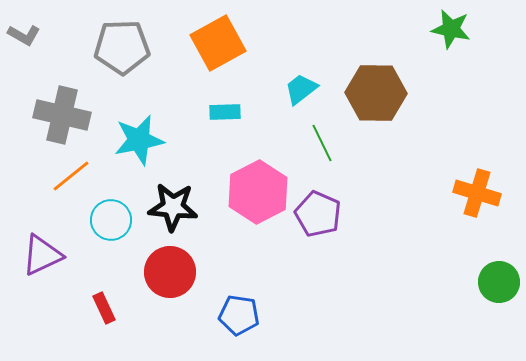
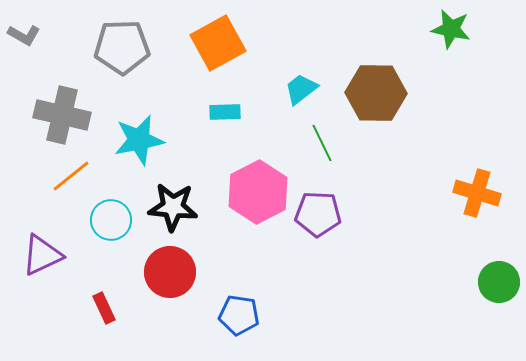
purple pentagon: rotated 21 degrees counterclockwise
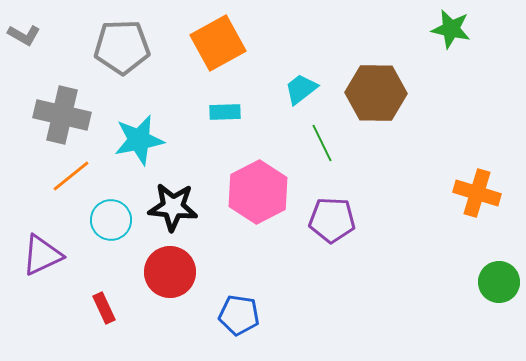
purple pentagon: moved 14 px right, 6 px down
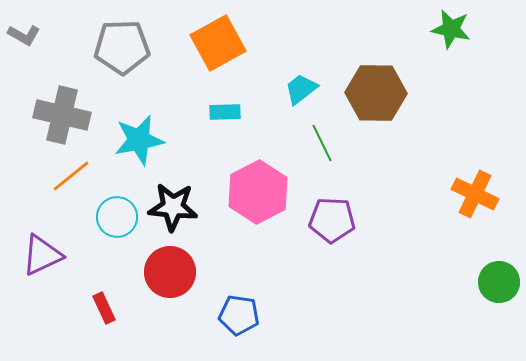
orange cross: moved 2 px left, 1 px down; rotated 9 degrees clockwise
cyan circle: moved 6 px right, 3 px up
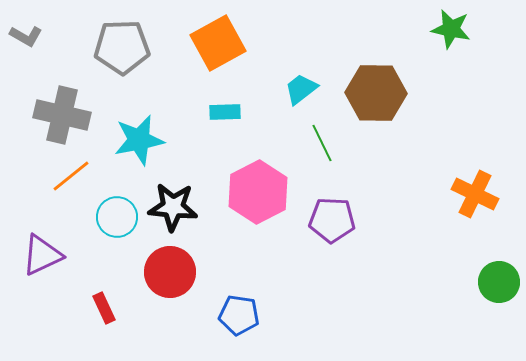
gray L-shape: moved 2 px right, 1 px down
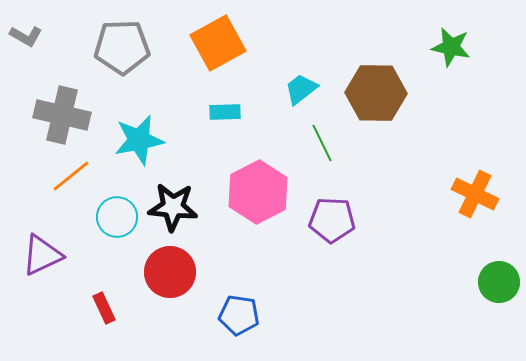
green star: moved 18 px down
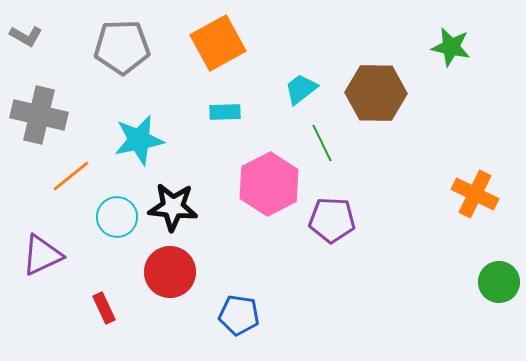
gray cross: moved 23 px left
pink hexagon: moved 11 px right, 8 px up
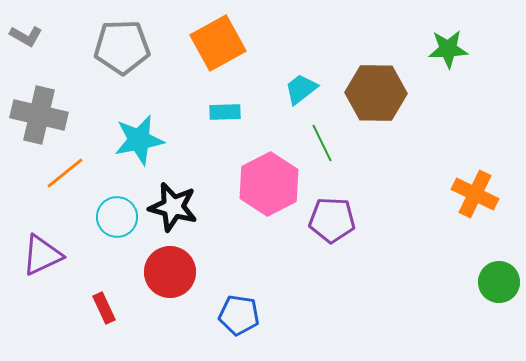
green star: moved 3 px left, 2 px down; rotated 15 degrees counterclockwise
orange line: moved 6 px left, 3 px up
black star: rotated 9 degrees clockwise
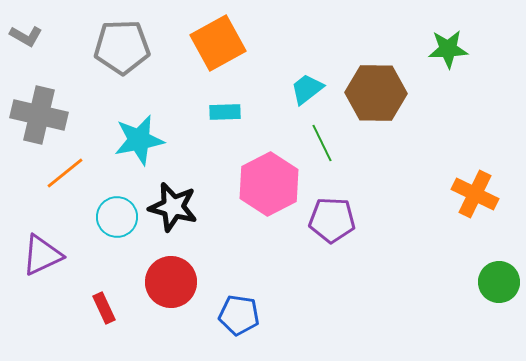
cyan trapezoid: moved 6 px right
red circle: moved 1 px right, 10 px down
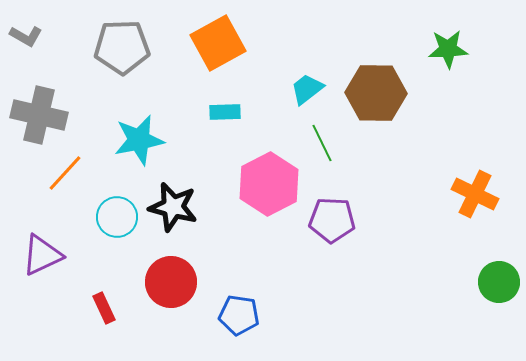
orange line: rotated 9 degrees counterclockwise
